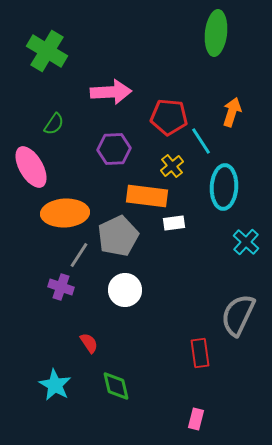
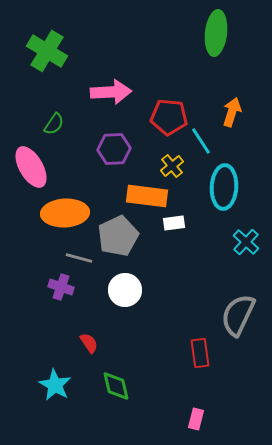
gray line: moved 3 px down; rotated 72 degrees clockwise
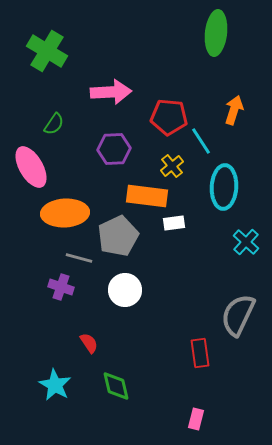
orange arrow: moved 2 px right, 2 px up
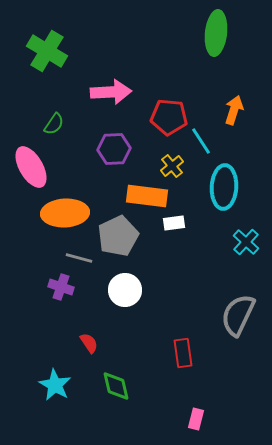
red rectangle: moved 17 px left
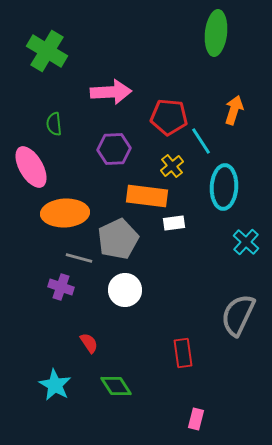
green semicircle: rotated 140 degrees clockwise
gray pentagon: moved 3 px down
green diamond: rotated 20 degrees counterclockwise
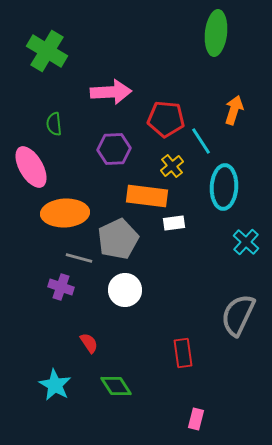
red pentagon: moved 3 px left, 2 px down
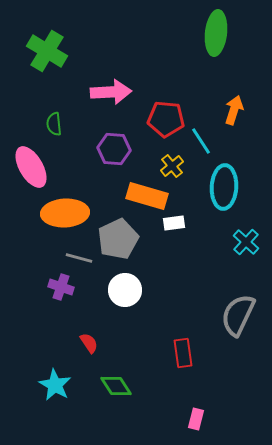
purple hexagon: rotated 8 degrees clockwise
orange rectangle: rotated 9 degrees clockwise
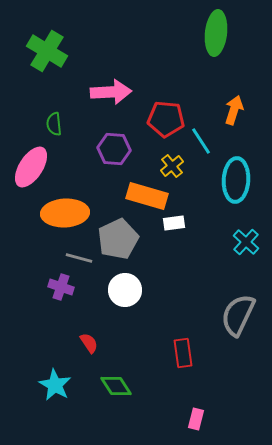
pink ellipse: rotated 63 degrees clockwise
cyan ellipse: moved 12 px right, 7 px up
